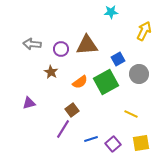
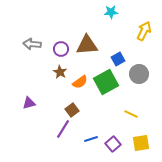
brown star: moved 9 px right
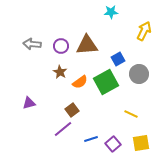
purple circle: moved 3 px up
purple line: rotated 18 degrees clockwise
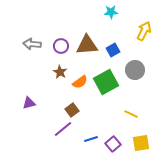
blue square: moved 5 px left, 9 px up
gray circle: moved 4 px left, 4 px up
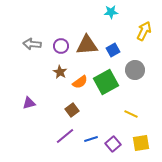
purple line: moved 2 px right, 7 px down
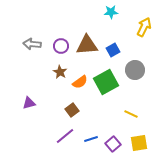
yellow arrow: moved 4 px up
yellow square: moved 2 px left
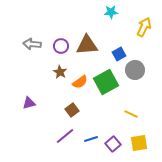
blue square: moved 6 px right, 4 px down
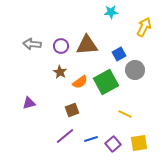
brown square: rotated 16 degrees clockwise
yellow line: moved 6 px left
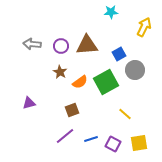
yellow line: rotated 16 degrees clockwise
purple square: rotated 21 degrees counterclockwise
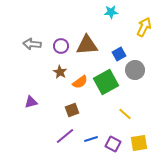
purple triangle: moved 2 px right, 1 px up
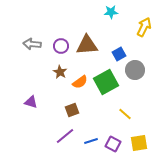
purple triangle: rotated 32 degrees clockwise
blue line: moved 2 px down
